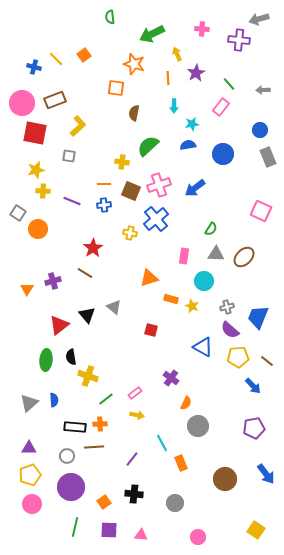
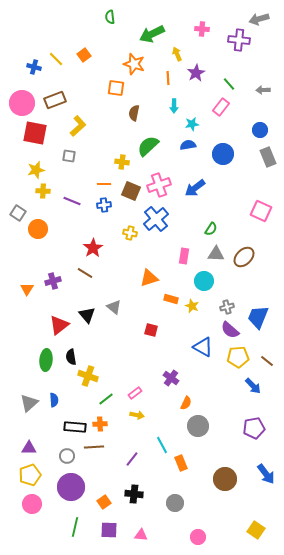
cyan line at (162, 443): moved 2 px down
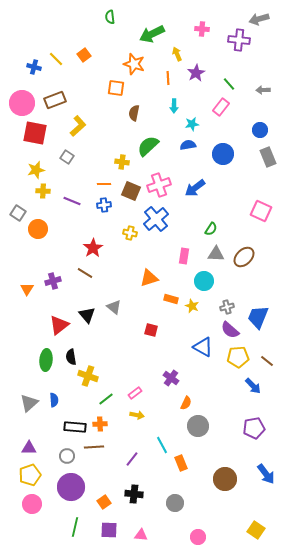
gray square at (69, 156): moved 2 px left, 1 px down; rotated 24 degrees clockwise
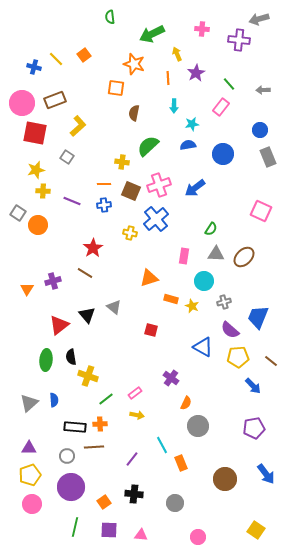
orange circle at (38, 229): moved 4 px up
gray cross at (227, 307): moved 3 px left, 5 px up
brown line at (267, 361): moved 4 px right
